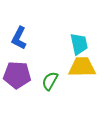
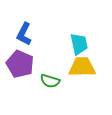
blue L-shape: moved 5 px right, 4 px up
purple pentagon: moved 3 px right, 11 px up; rotated 20 degrees clockwise
green semicircle: rotated 102 degrees counterclockwise
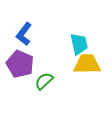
blue L-shape: rotated 10 degrees clockwise
yellow trapezoid: moved 5 px right, 3 px up
green semicircle: moved 6 px left; rotated 120 degrees clockwise
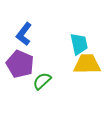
green semicircle: moved 2 px left
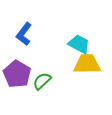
cyan trapezoid: rotated 50 degrees counterclockwise
purple pentagon: moved 3 px left, 10 px down; rotated 8 degrees clockwise
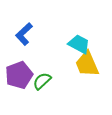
blue L-shape: rotated 10 degrees clockwise
yellow trapezoid: rotated 112 degrees counterclockwise
purple pentagon: moved 2 px right, 1 px down; rotated 20 degrees clockwise
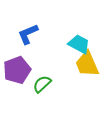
blue L-shape: moved 4 px right; rotated 20 degrees clockwise
purple pentagon: moved 2 px left, 5 px up
green semicircle: moved 3 px down
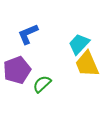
cyan trapezoid: rotated 75 degrees counterclockwise
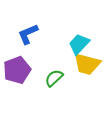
yellow trapezoid: rotated 52 degrees counterclockwise
green semicircle: moved 12 px right, 6 px up
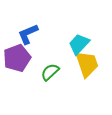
yellow trapezoid: rotated 124 degrees counterclockwise
purple pentagon: moved 12 px up
green semicircle: moved 4 px left, 6 px up
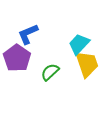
purple pentagon: rotated 16 degrees counterclockwise
